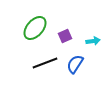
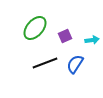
cyan arrow: moved 1 px left, 1 px up
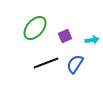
black line: moved 1 px right
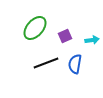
blue semicircle: rotated 24 degrees counterclockwise
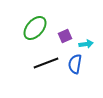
cyan arrow: moved 6 px left, 4 px down
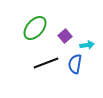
purple square: rotated 16 degrees counterclockwise
cyan arrow: moved 1 px right, 1 px down
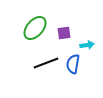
purple square: moved 1 px left, 3 px up; rotated 32 degrees clockwise
blue semicircle: moved 2 px left
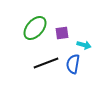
purple square: moved 2 px left
cyan arrow: moved 3 px left; rotated 24 degrees clockwise
